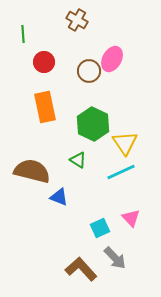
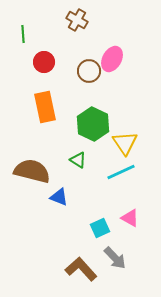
pink triangle: moved 1 px left; rotated 18 degrees counterclockwise
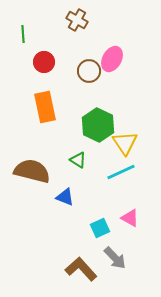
green hexagon: moved 5 px right, 1 px down
blue triangle: moved 6 px right
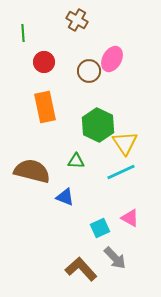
green line: moved 1 px up
green triangle: moved 2 px left, 1 px down; rotated 30 degrees counterclockwise
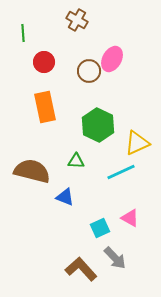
yellow triangle: moved 12 px right; rotated 40 degrees clockwise
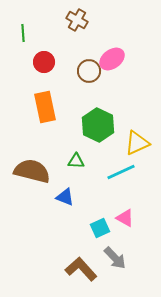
pink ellipse: rotated 25 degrees clockwise
pink triangle: moved 5 px left
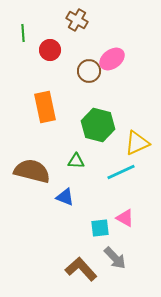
red circle: moved 6 px right, 12 px up
green hexagon: rotated 12 degrees counterclockwise
cyan square: rotated 18 degrees clockwise
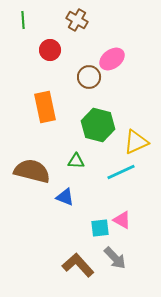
green line: moved 13 px up
brown circle: moved 6 px down
yellow triangle: moved 1 px left, 1 px up
pink triangle: moved 3 px left, 2 px down
brown L-shape: moved 3 px left, 4 px up
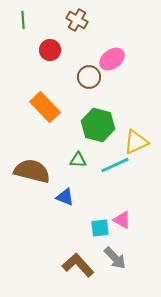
orange rectangle: rotated 32 degrees counterclockwise
green triangle: moved 2 px right, 1 px up
cyan line: moved 6 px left, 7 px up
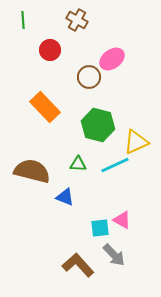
green triangle: moved 4 px down
gray arrow: moved 1 px left, 3 px up
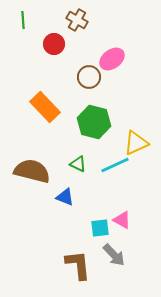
red circle: moved 4 px right, 6 px up
green hexagon: moved 4 px left, 3 px up
yellow triangle: moved 1 px down
green triangle: rotated 24 degrees clockwise
brown L-shape: rotated 36 degrees clockwise
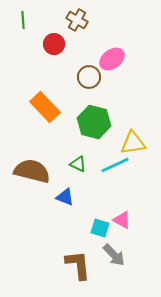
yellow triangle: moved 3 px left; rotated 16 degrees clockwise
cyan square: rotated 24 degrees clockwise
